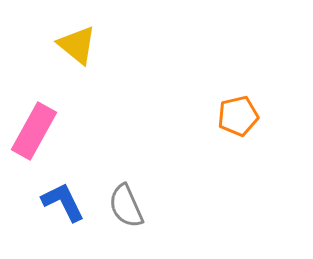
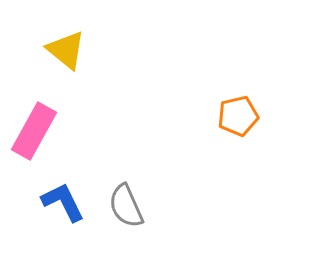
yellow triangle: moved 11 px left, 5 px down
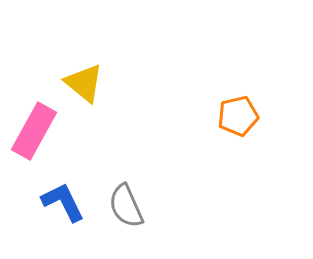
yellow triangle: moved 18 px right, 33 px down
